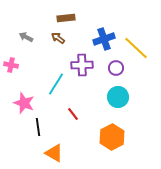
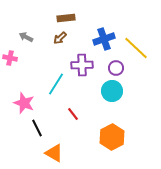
brown arrow: moved 2 px right; rotated 80 degrees counterclockwise
pink cross: moved 1 px left, 7 px up
cyan circle: moved 6 px left, 6 px up
black line: moved 1 px left, 1 px down; rotated 18 degrees counterclockwise
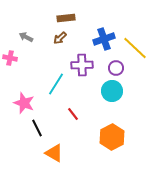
yellow line: moved 1 px left
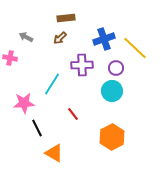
cyan line: moved 4 px left
pink star: rotated 25 degrees counterclockwise
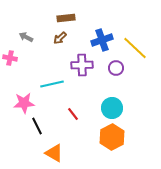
blue cross: moved 2 px left, 1 px down
cyan line: rotated 45 degrees clockwise
cyan circle: moved 17 px down
black line: moved 2 px up
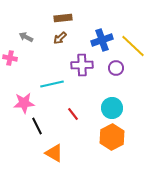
brown rectangle: moved 3 px left
yellow line: moved 2 px left, 2 px up
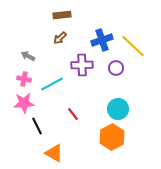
brown rectangle: moved 1 px left, 3 px up
gray arrow: moved 2 px right, 19 px down
pink cross: moved 14 px right, 21 px down
cyan line: rotated 15 degrees counterclockwise
cyan circle: moved 6 px right, 1 px down
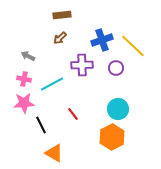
black line: moved 4 px right, 1 px up
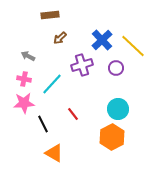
brown rectangle: moved 12 px left
blue cross: rotated 25 degrees counterclockwise
purple cross: rotated 15 degrees counterclockwise
cyan line: rotated 20 degrees counterclockwise
black line: moved 2 px right, 1 px up
